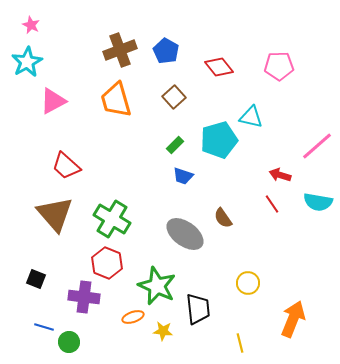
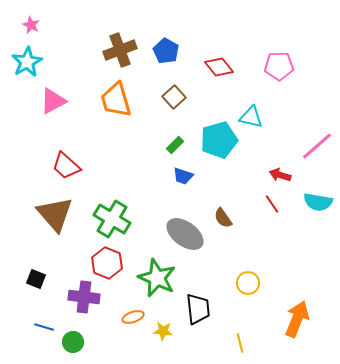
green star: moved 8 px up
orange arrow: moved 4 px right
green circle: moved 4 px right
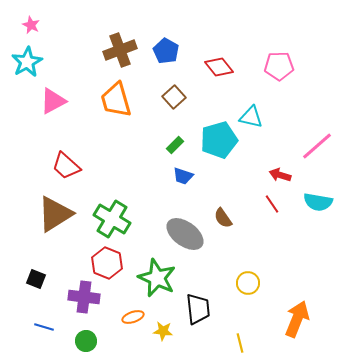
brown triangle: rotated 39 degrees clockwise
green circle: moved 13 px right, 1 px up
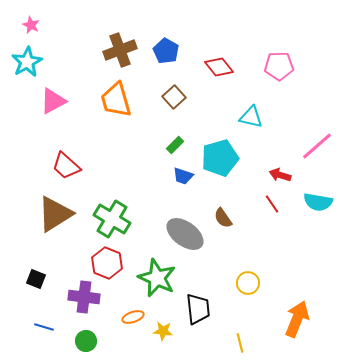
cyan pentagon: moved 1 px right, 18 px down
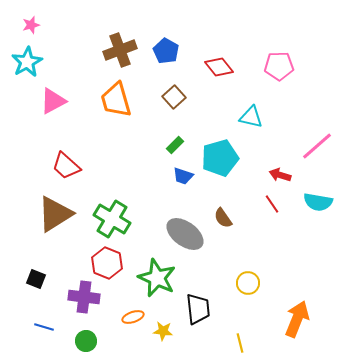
pink star: rotated 30 degrees clockwise
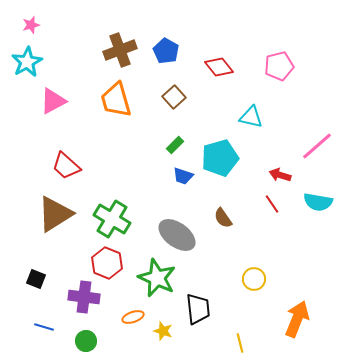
pink pentagon: rotated 12 degrees counterclockwise
gray ellipse: moved 8 px left, 1 px down
yellow circle: moved 6 px right, 4 px up
yellow star: rotated 12 degrees clockwise
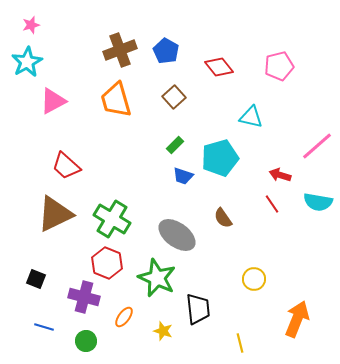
brown triangle: rotated 6 degrees clockwise
purple cross: rotated 8 degrees clockwise
orange ellipse: moved 9 px left; rotated 35 degrees counterclockwise
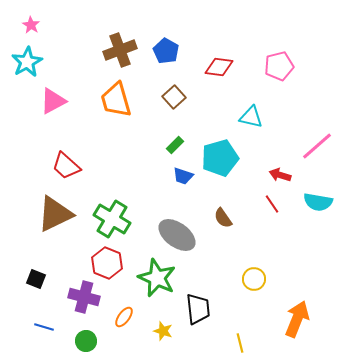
pink star: rotated 24 degrees counterclockwise
red diamond: rotated 44 degrees counterclockwise
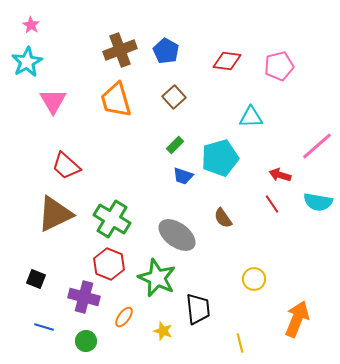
red diamond: moved 8 px right, 6 px up
pink triangle: rotated 32 degrees counterclockwise
cyan triangle: rotated 15 degrees counterclockwise
red hexagon: moved 2 px right, 1 px down
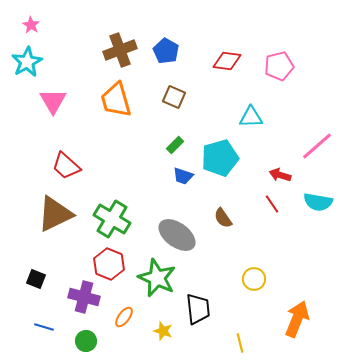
brown square: rotated 25 degrees counterclockwise
